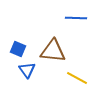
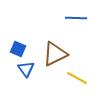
brown triangle: moved 2 px right, 3 px down; rotated 32 degrees counterclockwise
blue triangle: moved 1 px left, 1 px up
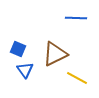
blue triangle: moved 1 px left, 1 px down
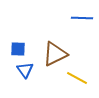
blue line: moved 6 px right
blue square: rotated 21 degrees counterclockwise
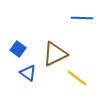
blue square: rotated 35 degrees clockwise
blue triangle: moved 3 px right, 3 px down; rotated 18 degrees counterclockwise
yellow line: rotated 10 degrees clockwise
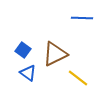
blue square: moved 5 px right, 1 px down
yellow line: moved 1 px right
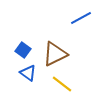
blue line: moved 1 px left; rotated 30 degrees counterclockwise
yellow line: moved 16 px left, 6 px down
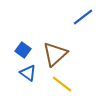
blue line: moved 2 px right, 1 px up; rotated 10 degrees counterclockwise
brown triangle: rotated 16 degrees counterclockwise
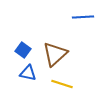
blue line: rotated 35 degrees clockwise
blue triangle: rotated 24 degrees counterclockwise
yellow line: rotated 20 degrees counterclockwise
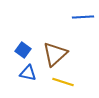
yellow line: moved 1 px right, 2 px up
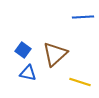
yellow line: moved 17 px right
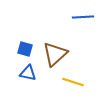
blue square: moved 2 px right, 1 px up; rotated 21 degrees counterclockwise
yellow line: moved 7 px left
